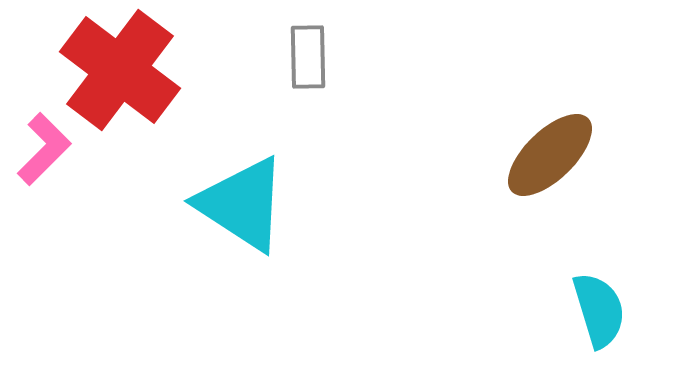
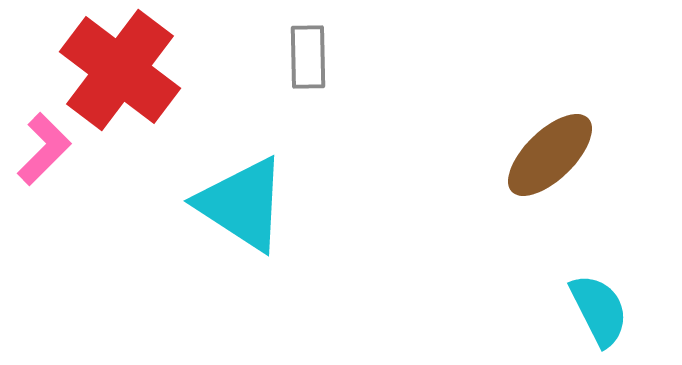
cyan semicircle: rotated 10 degrees counterclockwise
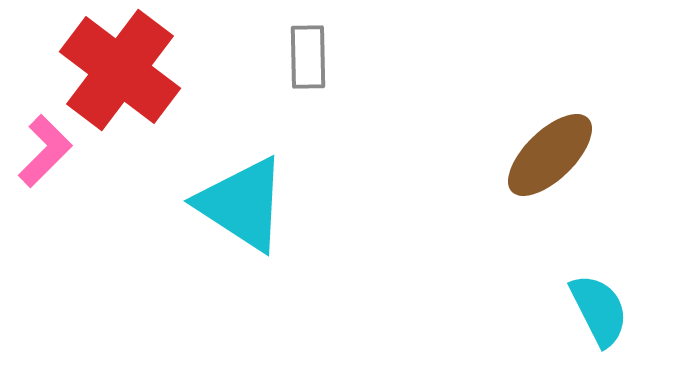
pink L-shape: moved 1 px right, 2 px down
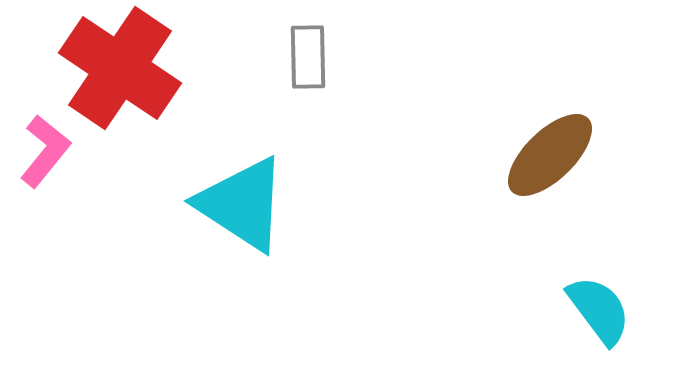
red cross: moved 2 px up; rotated 3 degrees counterclockwise
pink L-shape: rotated 6 degrees counterclockwise
cyan semicircle: rotated 10 degrees counterclockwise
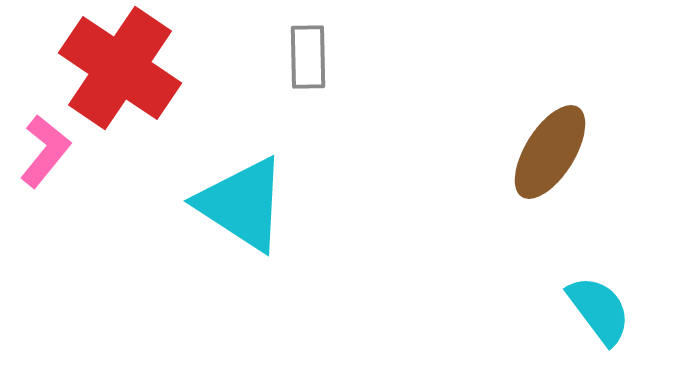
brown ellipse: moved 3 px up; rotated 14 degrees counterclockwise
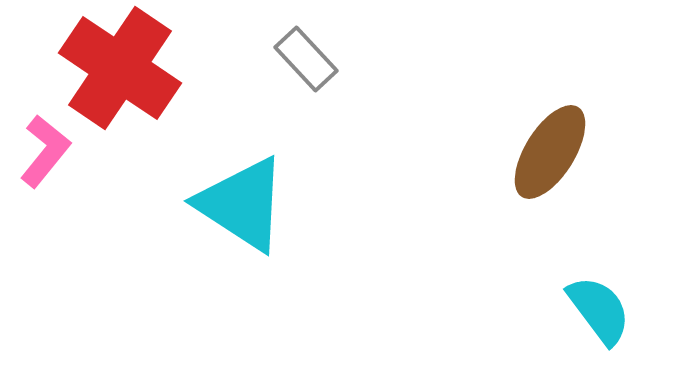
gray rectangle: moved 2 px left, 2 px down; rotated 42 degrees counterclockwise
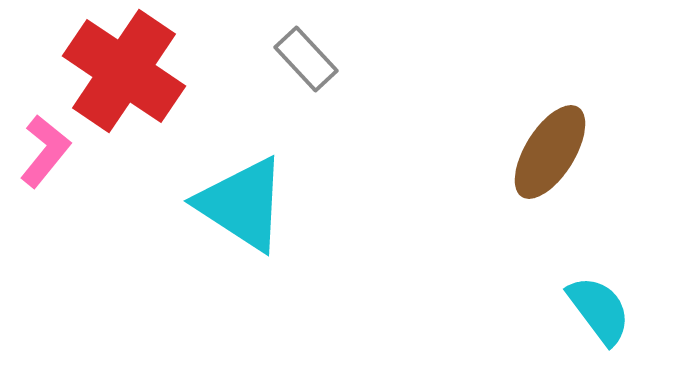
red cross: moved 4 px right, 3 px down
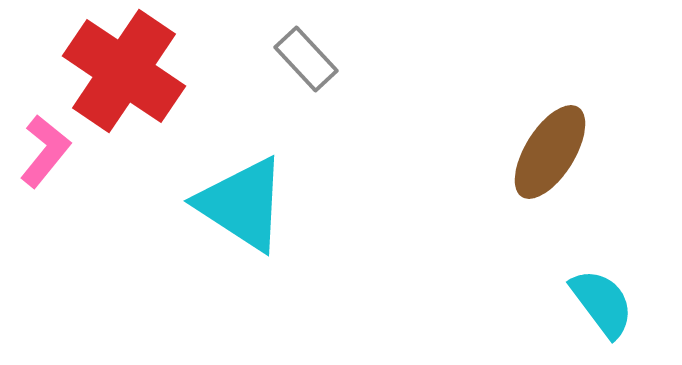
cyan semicircle: moved 3 px right, 7 px up
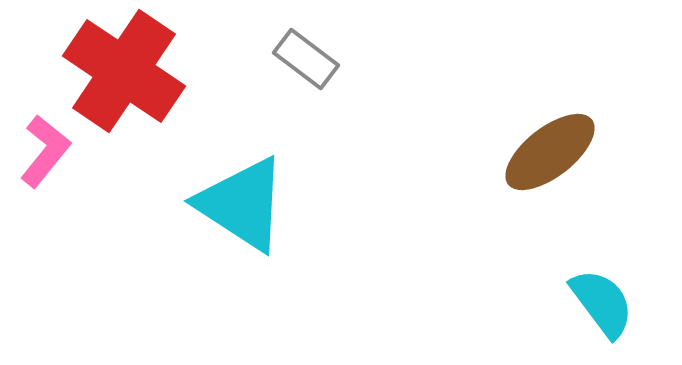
gray rectangle: rotated 10 degrees counterclockwise
brown ellipse: rotated 20 degrees clockwise
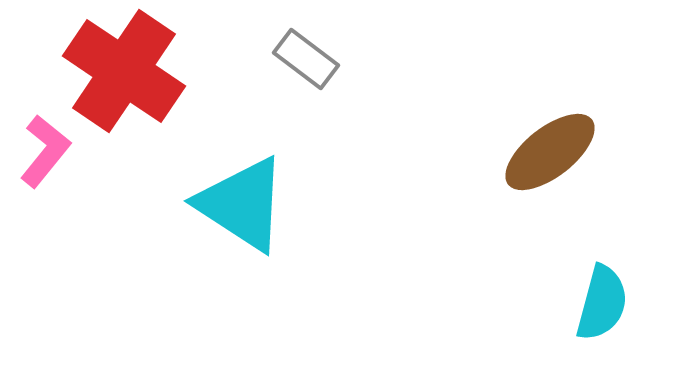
cyan semicircle: rotated 52 degrees clockwise
